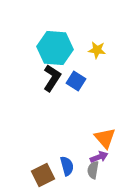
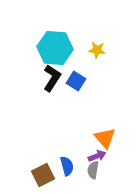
purple arrow: moved 2 px left, 1 px up
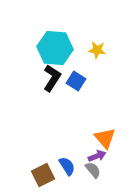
blue semicircle: rotated 18 degrees counterclockwise
gray semicircle: rotated 132 degrees clockwise
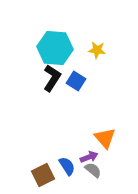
purple arrow: moved 8 px left, 1 px down
gray semicircle: rotated 12 degrees counterclockwise
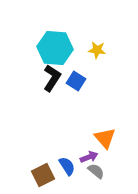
gray semicircle: moved 3 px right, 1 px down
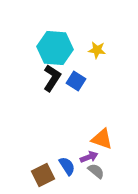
orange triangle: moved 3 px left, 1 px down; rotated 30 degrees counterclockwise
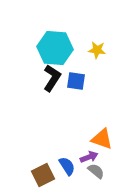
blue square: rotated 24 degrees counterclockwise
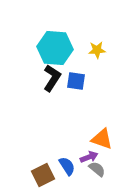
yellow star: rotated 12 degrees counterclockwise
gray semicircle: moved 1 px right, 2 px up
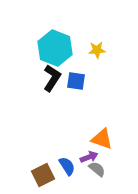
cyan hexagon: rotated 16 degrees clockwise
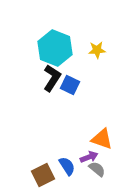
blue square: moved 6 px left, 4 px down; rotated 18 degrees clockwise
